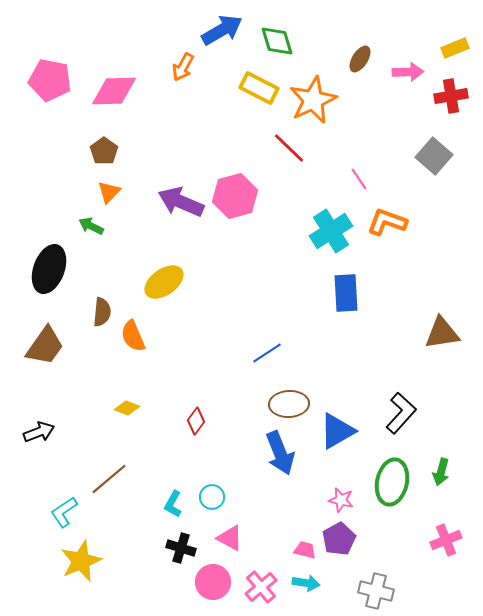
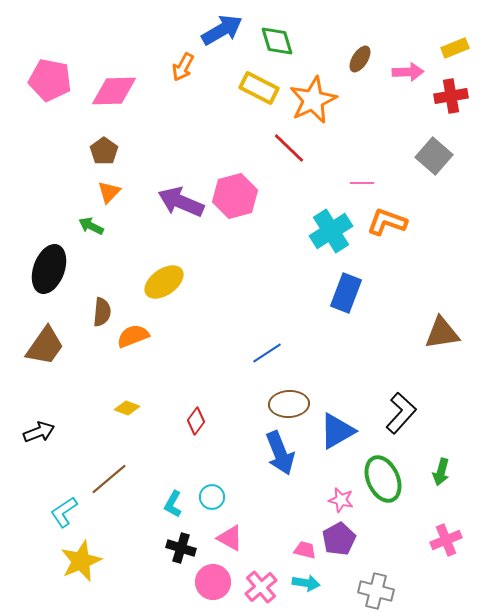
pink line at (359, 179): moved 3 px right, 4 px down; rotated 55 degrees counterclockwise
blue rectangle at (346, 293): rotated 24 degrees clockwise
orange semicircle at (133, 336): rotated 92 degrees clockwise
green ellipse at (392, 482): moved 9 px left, 3 px up; rotated 36 degrees counterclockwise
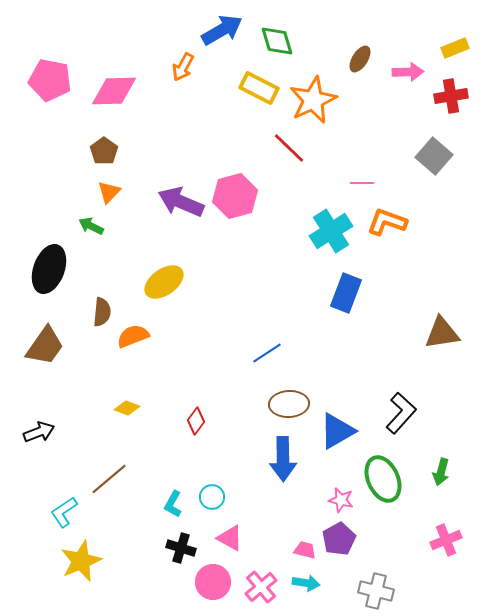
blue arrow at (280, 453): moved 3 px right, 6 px down; rotated 21 degrees clockwise
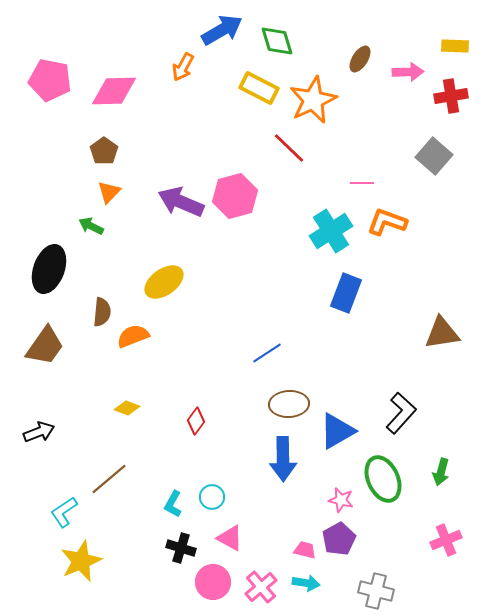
yellow rectangle at (455, 48): moved 2 px up; rotated 24 degrees clockwise
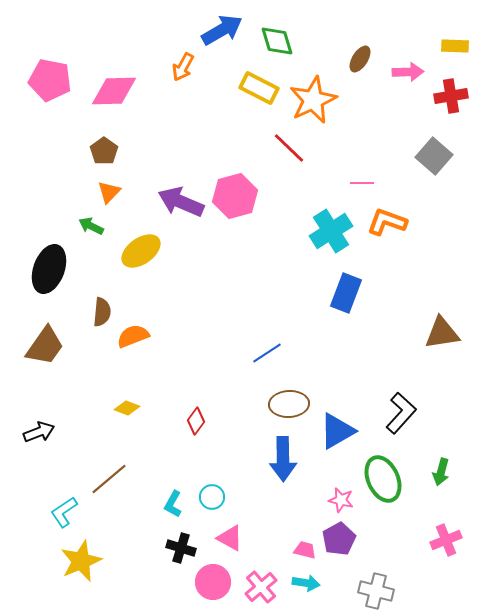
yellow ellipse at (164, 282): moved 23 px left, 31 px up
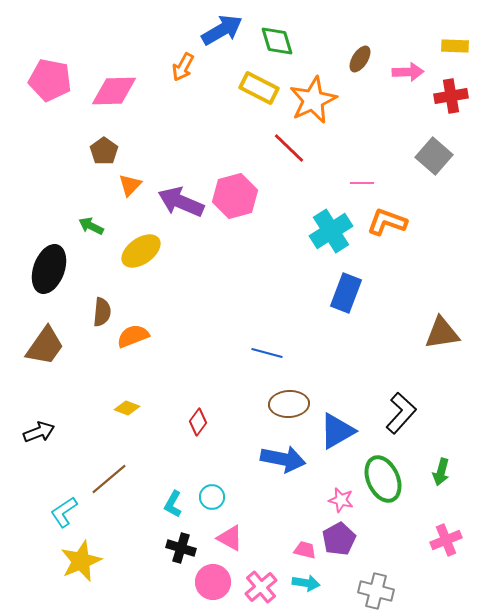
orange triangle at (109, 192): moved 21 px right, 7 px up
blue line at (267, 353): rotated 48 degrees clockwise
red diamond at (196, 421): moved 2 px right, 1 px down
blue arrow at (283, 459): rotated 78 degrees counterclockwise
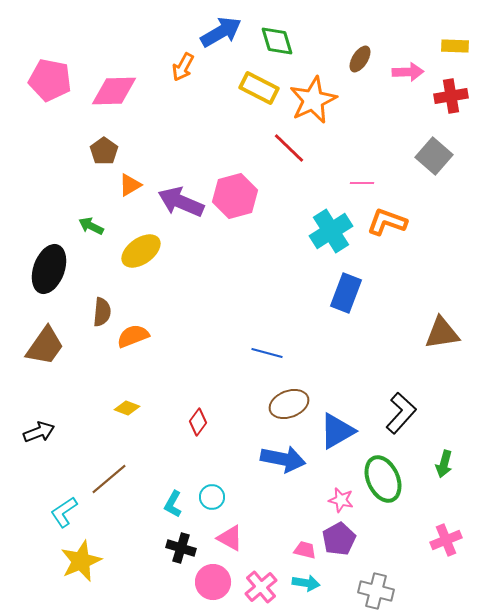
blue arrow at (222, 30): moved 1 px left, 2 px down
orange triangle at (130, 185): rotated 15 degrees clockwise
brown ellipse at (289, 404): rotated 18 degrees counterclockwise
green arrow at (441, 472): moved 3 px right, 8 px up
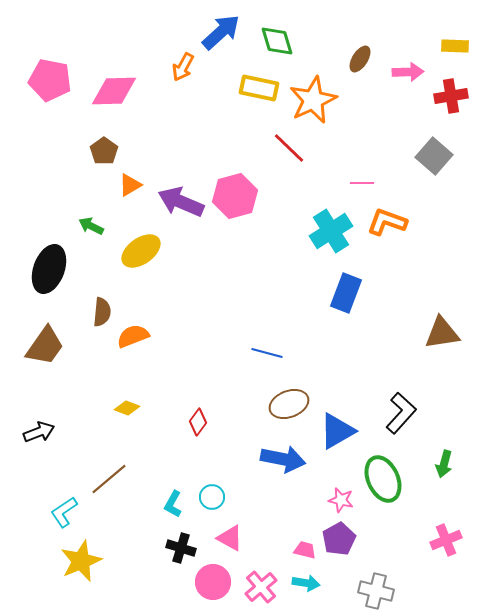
blue arrow at (221, 32): rotated 12 degrees counterclockwise
yellow rectangle at (259, 88): rotated 15 degrees counterclockwise
